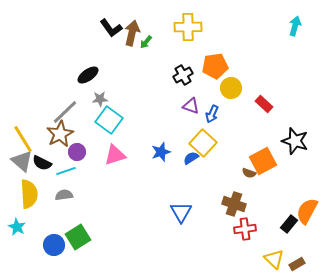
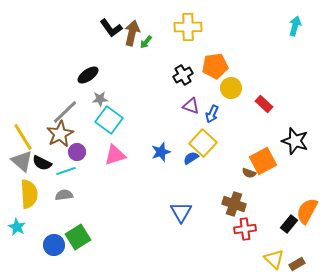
yellow line: moved 2 px up
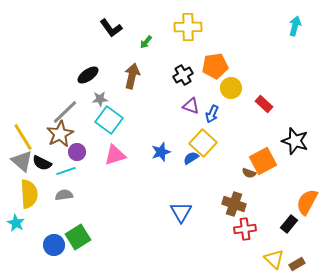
brown arrow: moved 43 px down
orange semicircle: moved 9 px up
cyan star: moved 1 px left, 4 px up
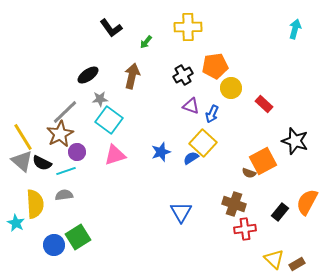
cyan arrow: moved 3 px down
yellow semicircle: moved 6 px right, 10 px down
black rectangle: moved 9 px left, 12 px up
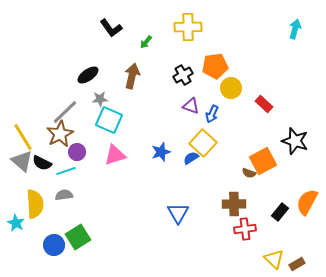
cyan square: rotated 12 degrees counterclockwise
brown cross: rotated 20 degrees counterclockwise
blue triangle: moved 3 px left, 1 px down
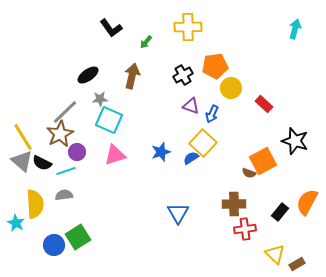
yellow triangle: moved 1 px right, 5 px up
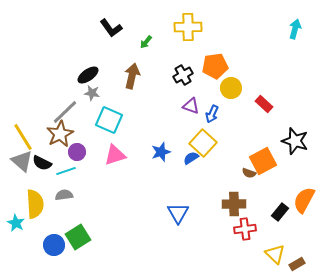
gray star: moved 8 px left, 6 px up; rotated 14 degrees clockwise
orange semicircle: moved 3 px left, 2 px up
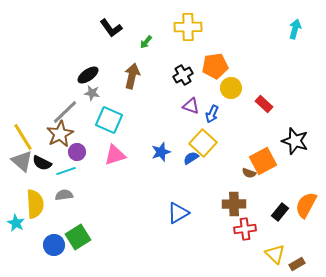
orange semicircle: moved 2 px right, 5 px down
blue triangle: rotated 30 degrees clockwise
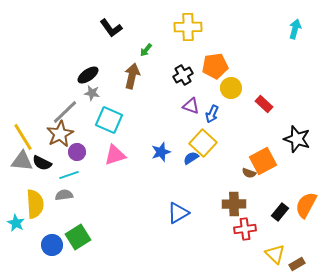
green arrow: moved 8 px down
black star: moved 2 px right, 2 px up
gray triangle: rotated 35 degrees counterclockwise
cyan line: moved 3 px right, 4 px down
blue circle: moved 2 px left
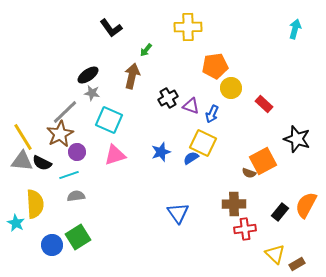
black cross: moved 15 px left, 23 px down
yellow square: rotated 16 degrees counterclockwise
gray semicircle: moved 12 px right, 1 px down
blue triangle: rotated 35 degrees counterclockwise
